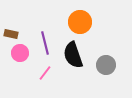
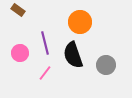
brown rectangle: moved 7 px right, 24 px up; rotated 24 degrees clockwise
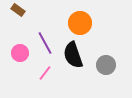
orange circle: moved 1 px down
purple line: rotated 15 degrees counterclockwise
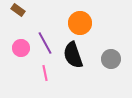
pink circle: moved 1 px right, 5 px up
gray circle: moved 5 px right, 6 px up
pink line: rotated 49 degrees counterclockwise
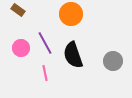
orange circle: moved 9 px left, 9 px up
gray circle: moved 2 px right, 2 px down
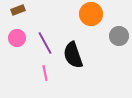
brown rectangle: rotated 56 degrees counterclockwise
orange circle: moved 20 px right
pink circle: moved 4 px left, 10 px up
gray circle: moved 6 px right, 25 px up
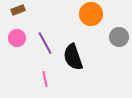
gray circle: moved 1 px down
black semicircle: moved 2 px down
pink line: moved 6 px down
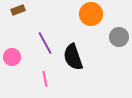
pink circle: moved 5 px left, 19 px down
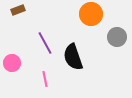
gray circle: moved 2 px left
pink circle: moved 6 px down
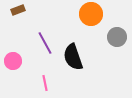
pink circle: moved 1 px right, 2 px up
pink line: moved 4 px down
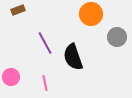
pink circle: moved 2 px left, 16 px down
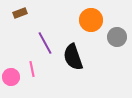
brown rectangle: moved 2 px right, 3 px down
orange circle: moved 6 px down
pink line: moved 13 px left, 14 px up
